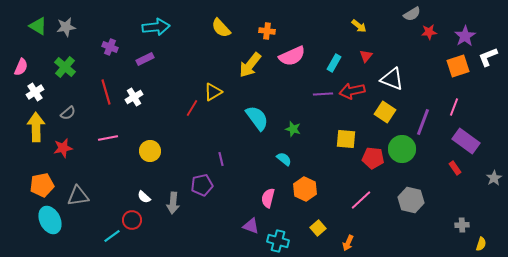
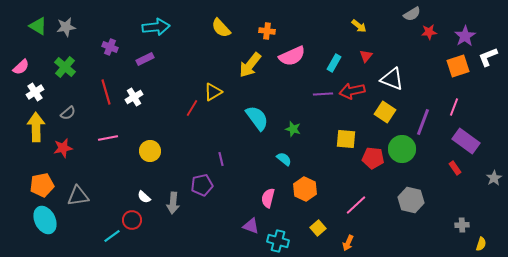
pink semicircle at (21, 67): rotated 24 degrees clockwise
pink line at (361, 200): moved 5 px left, 5 px down
cyan ellipse at (50, 220): moved 5 px left
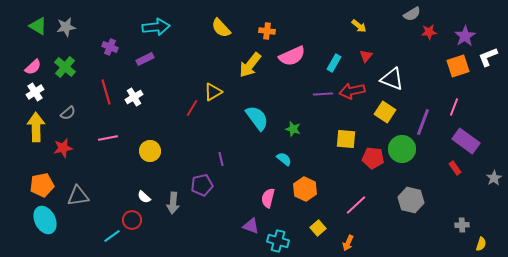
pink semicircle at (21, 67): moved 12 px right
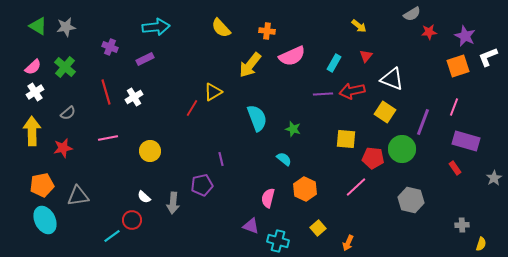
purple star at (465, 36): rotated 15 degrees counterclockwise
cyan semicircle at (257, 118): rotated 16 degrees clockwise
yellow arrow at (36, 127): moved 4 px left, 4 px down
purple rectangle at (466, 141): rotated 20 degrees counterclockwise
pink line at (356, 205): moved 18 px up
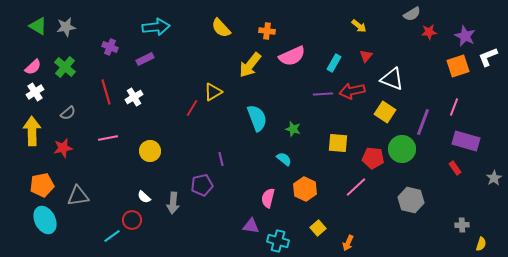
yellow square at (346, 139): moved 8 px left, 4 px down
purple triangle at (251, 226): rotated 12 degrees counterclockwise
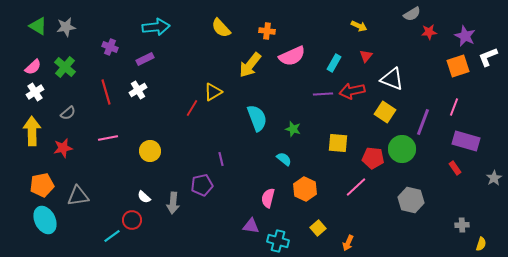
yellow arrow at (359, 26): rotated 14 degrees counterclockwise
white cross at (134, 97): moved 4 px right, 7 px up
